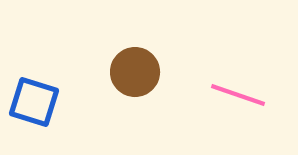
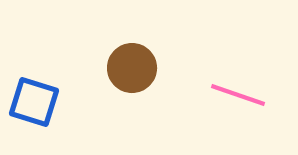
brown circle: moved 3 px left, 4 px up
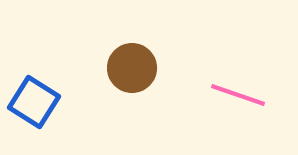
blue square: rotated 15 degrees clockwise
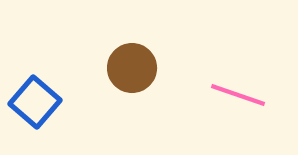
blue square: moved 1 px right; rotated 9 degrees clockwise
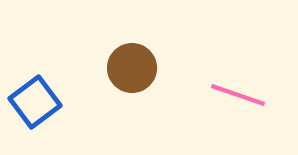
blue square: rotated 12 degrees clockwise
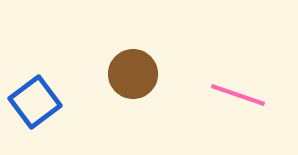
brown circle: moved 1 px right, 6 px down
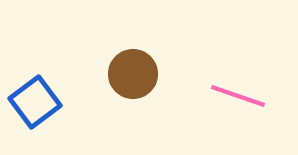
pink line: moved 1 px down
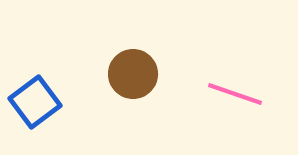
pink line: moved 3 px left, 2 px up
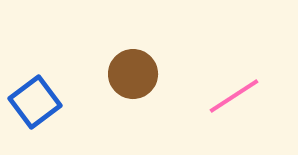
pink line: moved 1 px left, 2 px down; rotated 52 degrees counterclockwise
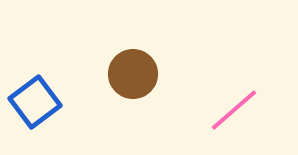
pink line: moved 14 px down; rotated 8 degrees counterclockwise
